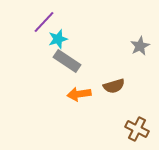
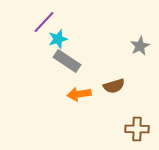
brown cross: rotated 25 degrees counterclockwise
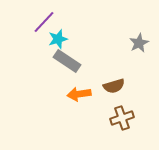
gray star: moved 1 px left, 3 px up
brown cross: moved 15 px left, 11 px up; rotated 20 degrees counterclockwise
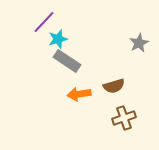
brown cross: moved 2 px right
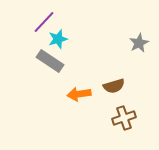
gray rectangle: moved 17 px left
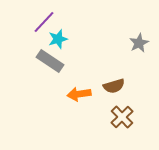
brown cross: moved 2 px left, 1 px up; rotated 25 degrees counterclockwise
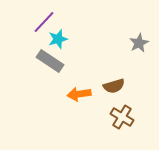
brown cross: rotated 15 degrees counterclockwise
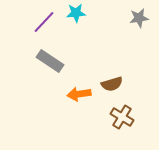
cyan star: moved 18 px right, 26 px up; rotated 12 degrees clockwise
gray star: moved 25 px up; rotated 18 degrees clockwise
brown semicircle: moved 2 px left, 2 px up
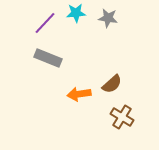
gray star: moved 31 px left; rotated 18 degrees clockwise
purple line: moved 1 px right, 1 px down
gray rectangle: moved 2 px left, 3 px up; rotated 12 degrees counterclockwise
brown semicircle: rotated 25 degrees counterclockwise
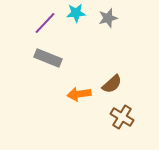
gray star: rotated 24 degrees counterclockwise
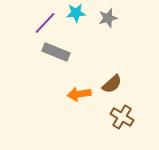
gray rectangle: moved 8 px right, 6 px up
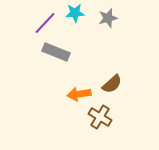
cyan star: moved 1 px left
brown cross: moved 22 px left
